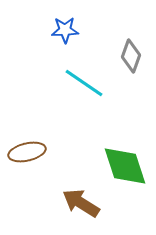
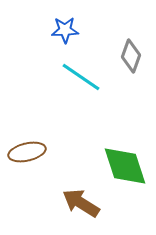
cyan line: moved 3 px left, 6 px up
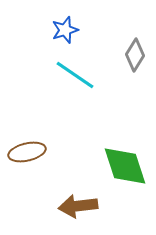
blue star: rotated 16 degrees counterclockwise
gray diamond: moved 4 px right, 1 px up; rotated 12 degrees clockwise
cyan line: moved 6 px left, 2 px up
brown arrow: moved 3 px left, 3 px down; rotated 39 degrees counterclockwise
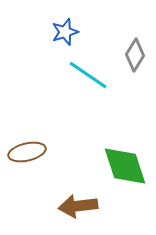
blue star: moved 2 px down
cyan line: moved 13 px right
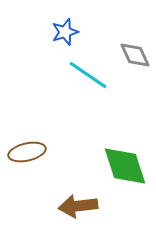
gray diamond: rotated 56 degrees counterclockwise
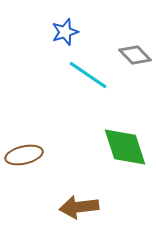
gray diamond: rotated 20 degrees counterclockwise
brown ellipse: moved 3 px left, 3 px down
green diamond: moved 19 px up
brown arrow: moved 1 px right, 1 px down
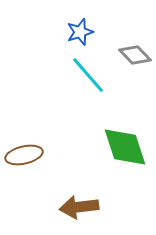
blue star: moved 15 px right
cyan line: rotated 15 degrees clockwise
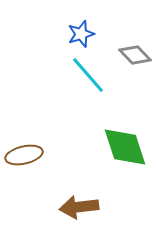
blue star: moved 1 px right, 2 px down
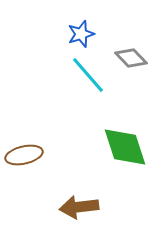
gray diamond: moved 4 px left, 3 px down
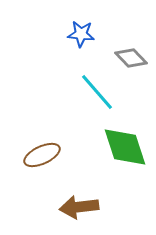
blue star: rotated 24 degrees clockwise
cyan line: moved 9 px right, 17 px down
brown ellipse: moved 18 px right; rotated 12 degrees counterclockwise
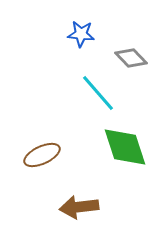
cyan line: moved 1 px right, 1 px down
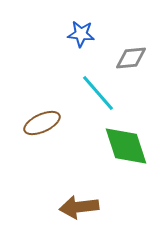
gray diamond: rotated 52 degrees counterclockwise
green diamond: moved 1 px right, 1 px up
brown ellipse: moved 32 px up
